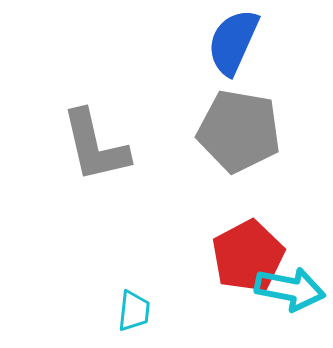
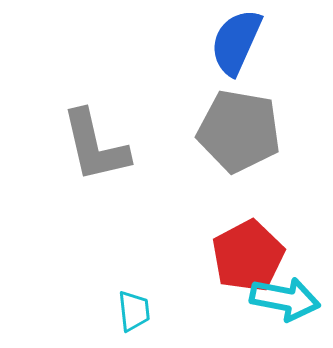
blue semicircle: moved 3 px right
cyan arrow: moved 5 px left, 10 px down
cyan trapezoid: rotated 12 degrees counterclockwise
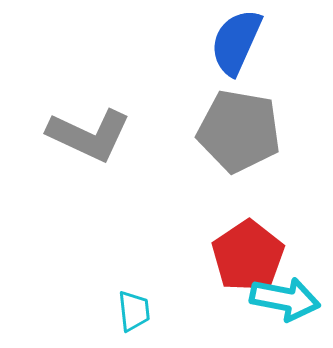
gray L-shape: moved 6 px left, 11 px up; rotated 52 degrees counterclockwise
red pentagon: rotated 6 degrees counterclockwise
